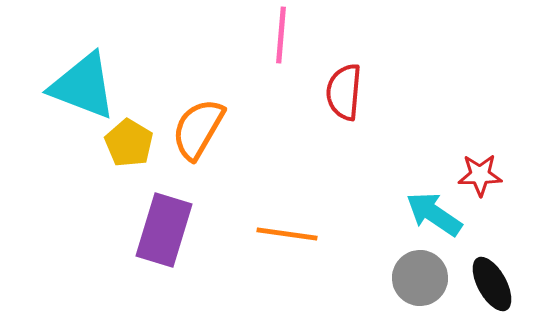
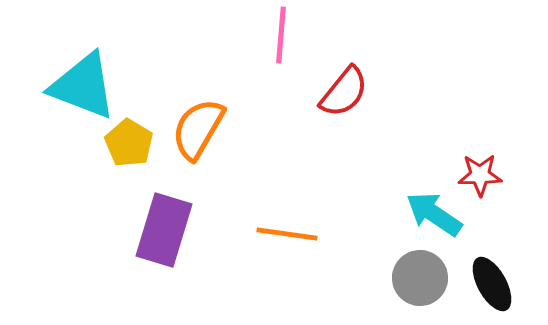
red semicircle: rotated 146 degrees counterclockwise
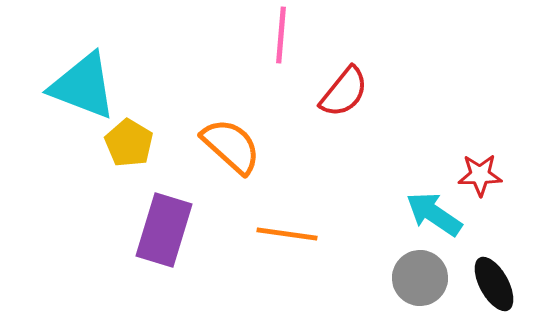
orange semicircle: moved 33 px right, 17 px down; rotated 102 degrees clockwise
black ellipse: moved 2 px right
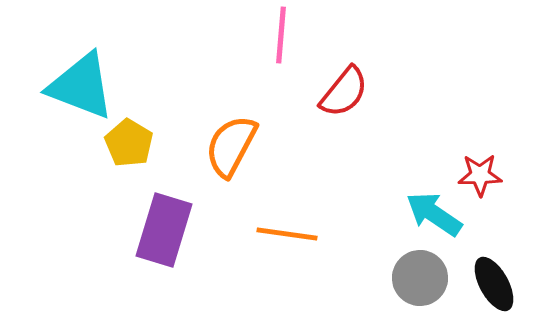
cyan triangle: moved 2 px left
orange semicircle: rotated 104 degrees counterclockwise
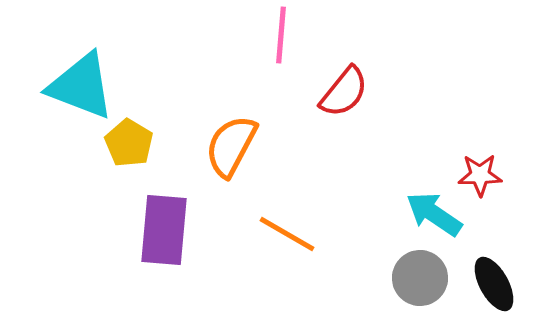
purple rectangle: rotated 12 degrees counterclockwise
orange line: rotated 22 degrees clockwise
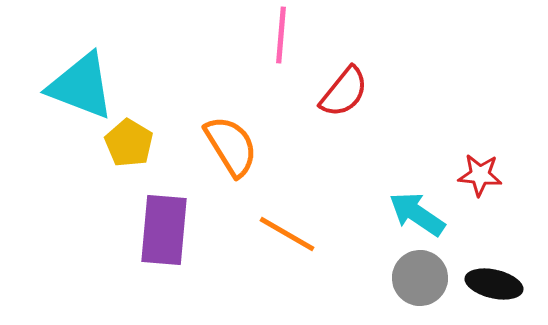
orange semicircle: rotated 120 degrees clockwise
red star: rotated 6 degrees clockwise
cyan arrow: moved 17 px left
black ellipse: rotated 48 degrees counterclockwise
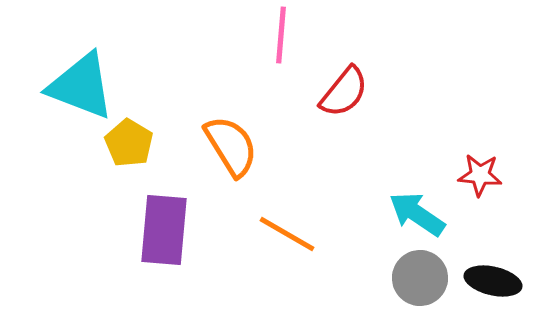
black ellipse: moved 1 px left, 3 px up
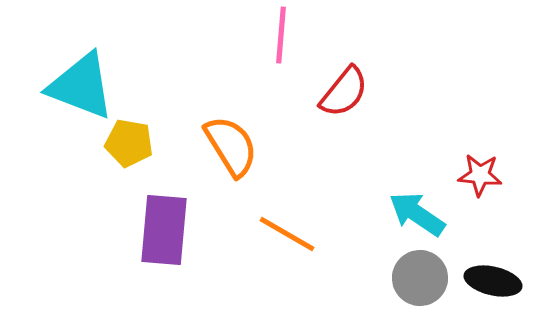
yellow pentagon: rotated 21 degrees counterclockwise
